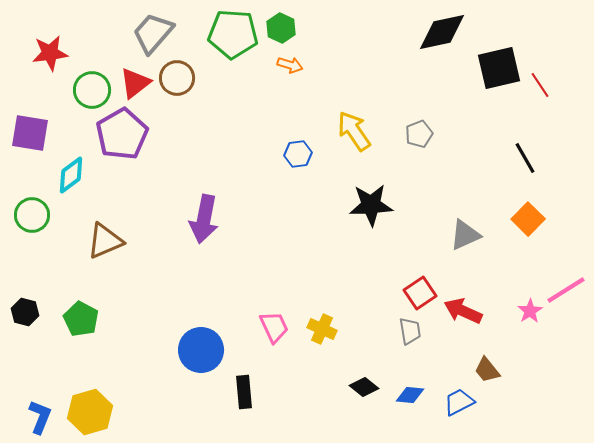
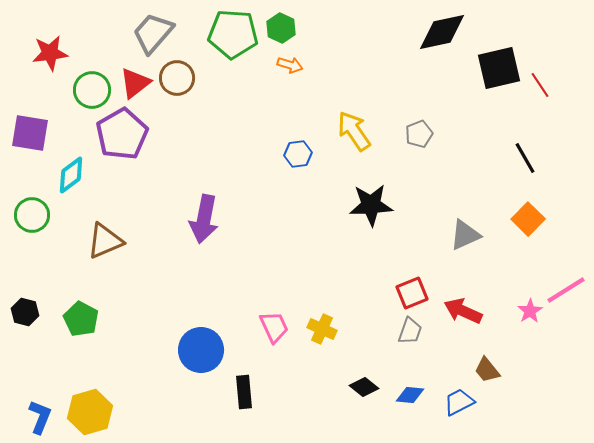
red square at (420, 293): moved 8 px left; rotated 12 degrees clockwise
gray trapezoid at (410, 331): rotated 28 degrees clockwise
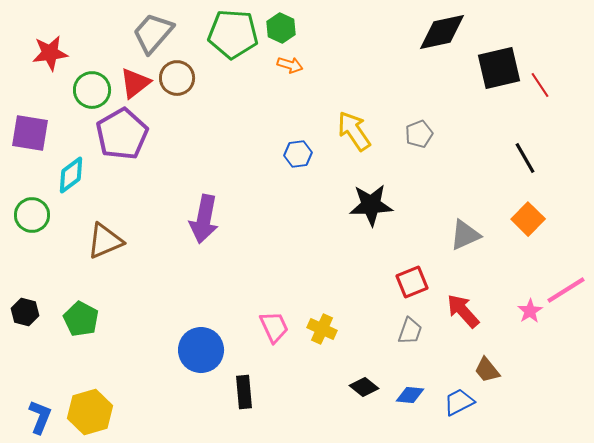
red square at (412, 293): moved 11 px up
red arrow at (463, 311): rotated 24 degrees clockwise
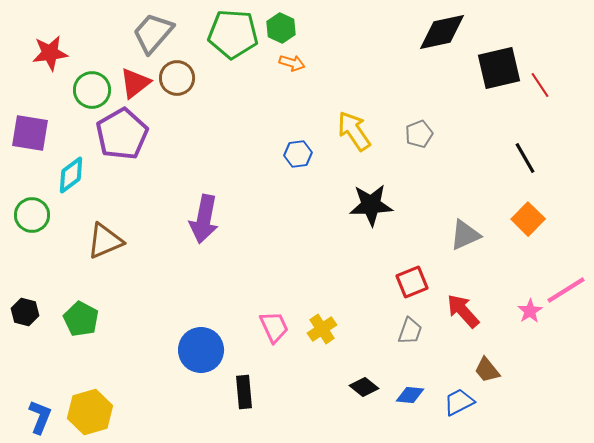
orange arrow at (290, 65): moved 2 px right, 2 px up
yellow cross at (322, 329): rotated 32 degrees clockwise
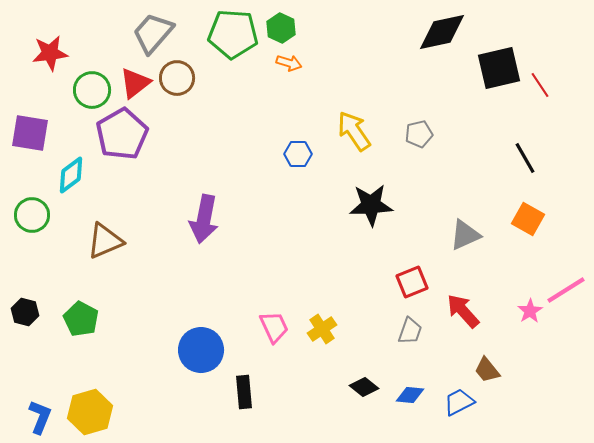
orange arrow at (292, 63): moved 3 px left
gray pentagon at (419, 134): rotated 8 degrees clockwise
blue hexagon at (298, 154): rotated 8 degrees clockwise
orange square at (528, 219): rotated 16 degrees counterclockwise
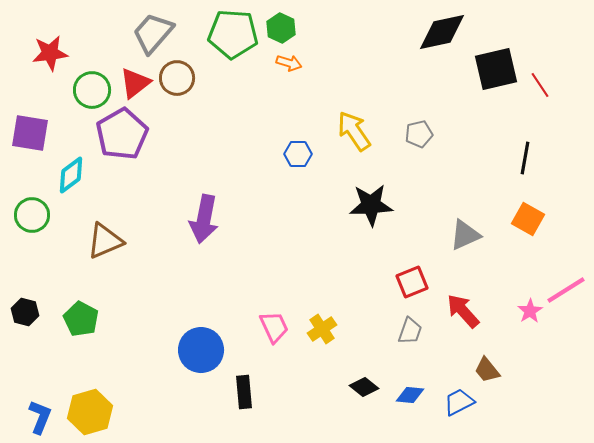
black square at (499, 68): moved 3 px left, 1 px down
black line at (525, 158): rotated 40 degrees clockwise
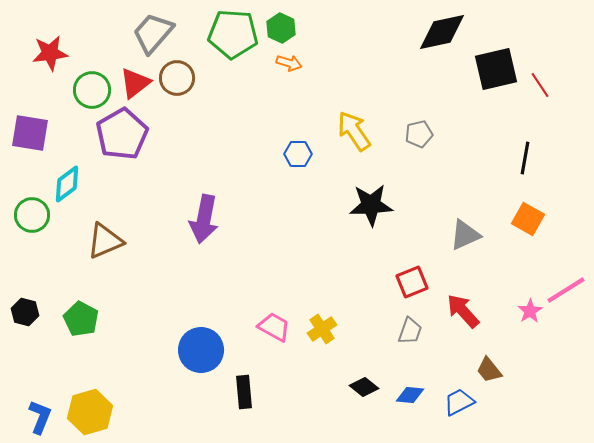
cyan diamond at (71, 175): moved 4 px left, 9 px down
pink trapezoid at (274, 327): rotated 36 degrees counterclockwise
brown trapezoid at (487, 370): moved 2 px right
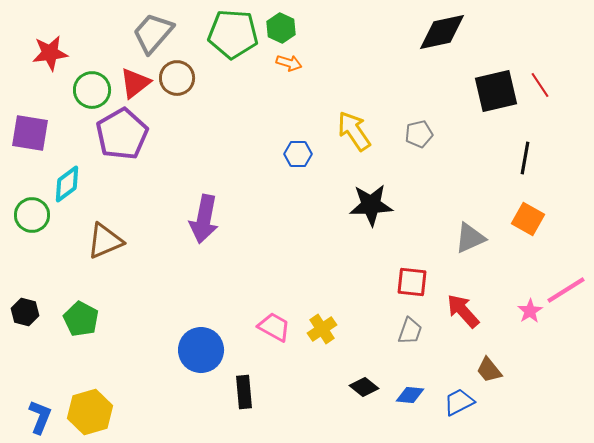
black square at (496, 69): moved 22 px down
gray triangle at (465, 235): moved 5 px right, 3 px down
red square at (412, 282): rotated 28 degrees clockwise
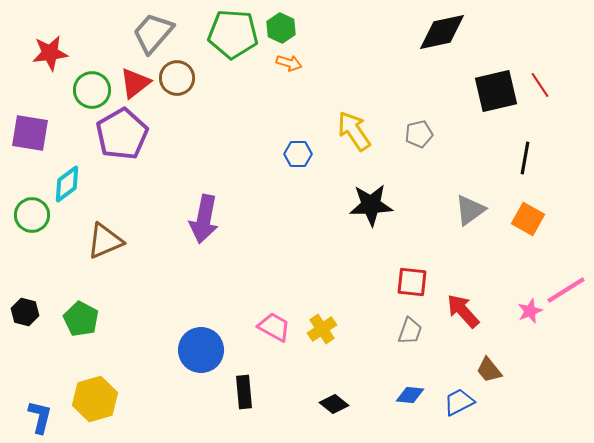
gray triangle at (470, 238): moved 28 px up; rotated 12 degrees counterclockwise
pink star at (530, 311): rotated 10 degrees clockwise
black diamond at (364, 387): moved 30 px left, 17 px down
yellow hexagon at (90, 412): moved 5 px right, 13 px up
blue L-shape at (40, 417): rotated 8 degrees counterclockwise
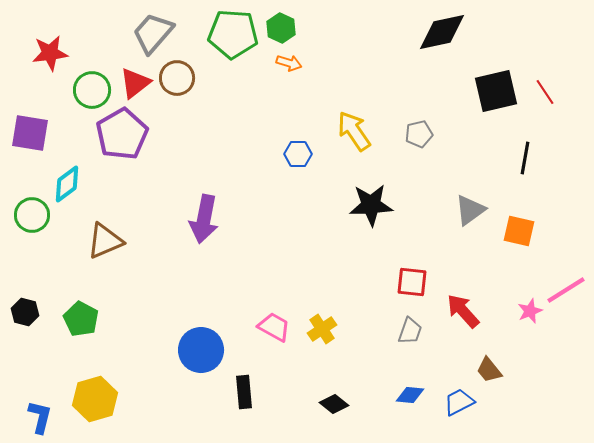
red line at (540, 85): moved 5 px right, 7 px down
orange square at (528, 219): moved 9 px left, 12 px down; rotated 16 degrees counterclockwise
